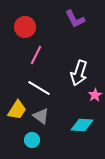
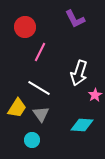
pink line: moved 4 px right, 3 px up
yellow trapezoid: moved 2 px up
gray triangle: moved 2 px up; rotated 18 degrees clockwise
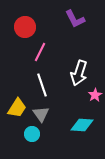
white line: moved 3 px right, 3 px up; rotated 40 degrees clockwise
cyan circle: moved 6 px up
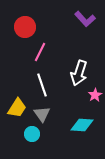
purple L-shape: moved 10 px right; rotated 15 degrees counterclockwise
gray triangle: moved 1 px right
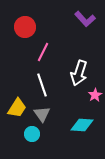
pink line: moved 3 px right
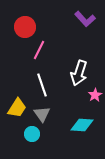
pink line: moved 4 px left, 2 px up
